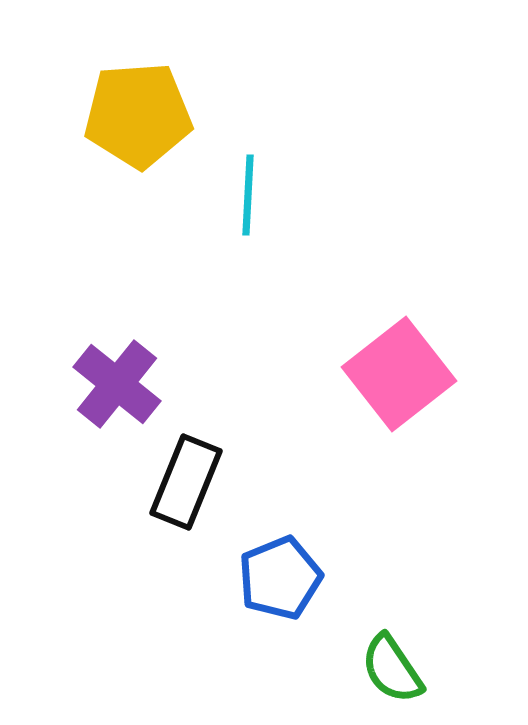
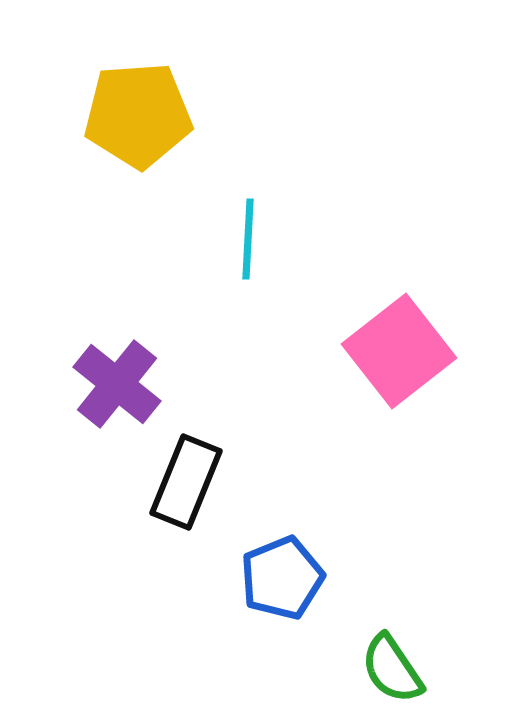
cyan line: moved 44 px down
pink square: moved 23 px up
blue pentagon: moved 2 px right
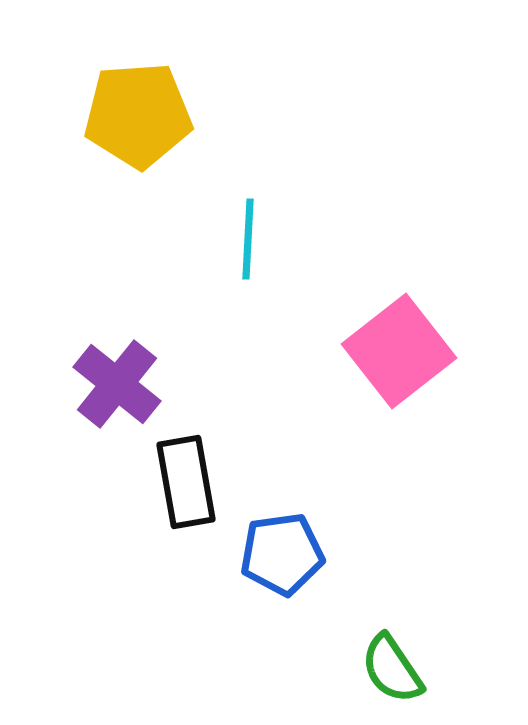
black rectangle: rotated 32 degrees counterclockwise
blue pentagon: moved 24 px up; rotated 14 degrees clockwise
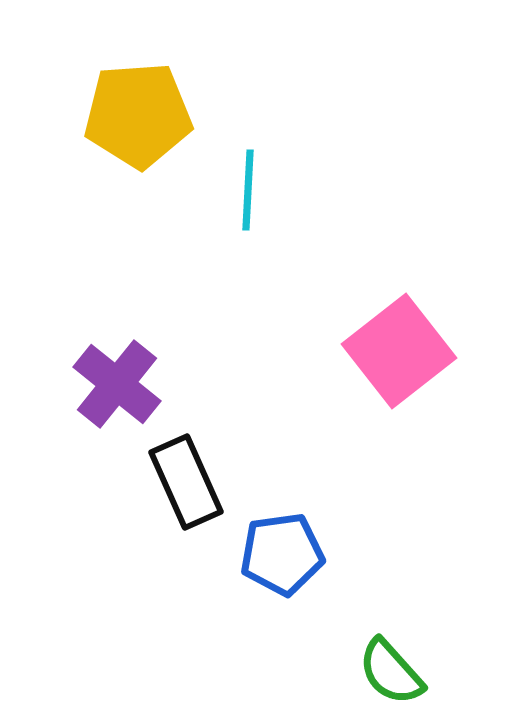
cyan line: moved 49 px up
black rectangle: rotated 14 degrees counterclockwise
green semicircle: moved 1 px left, 3 px down; rotated 8 degrees counterclockwise
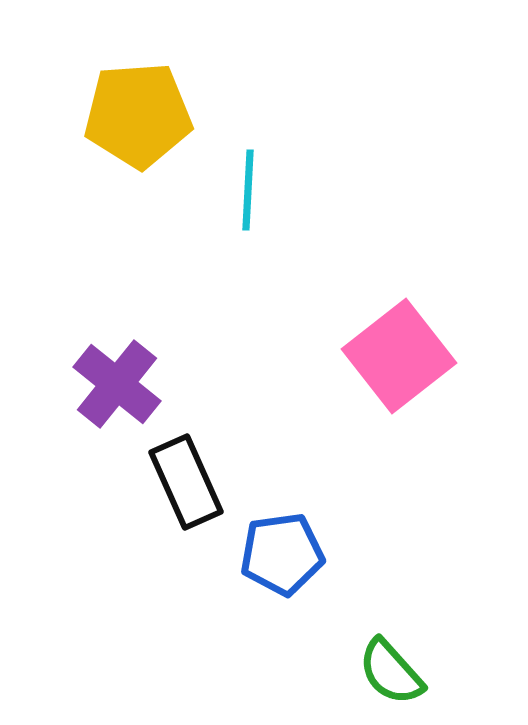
pink square: moved 5 px down
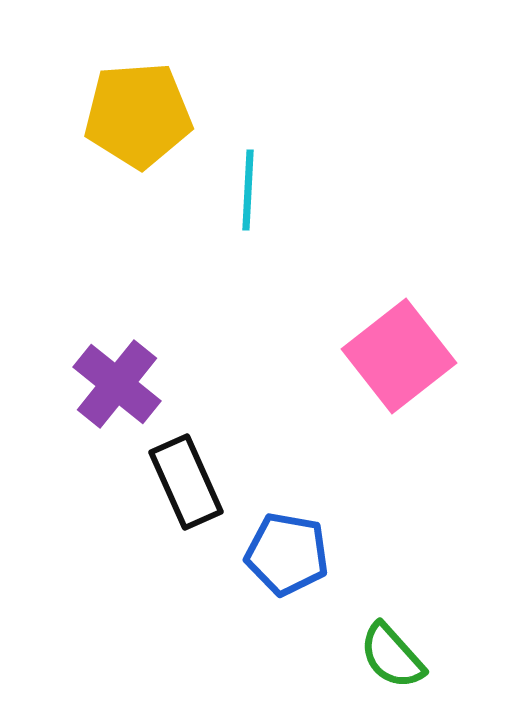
blue pentagon: moved 5 px right; rotated 18 degrees clockwise
green semicircle: moved 1 px right, 16 px up
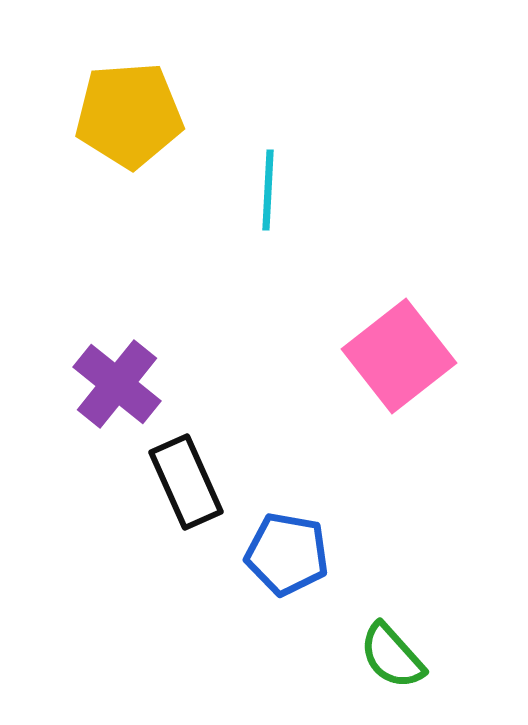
yellow pentagon: moved 9 px left
cyan line: moved 20 px right
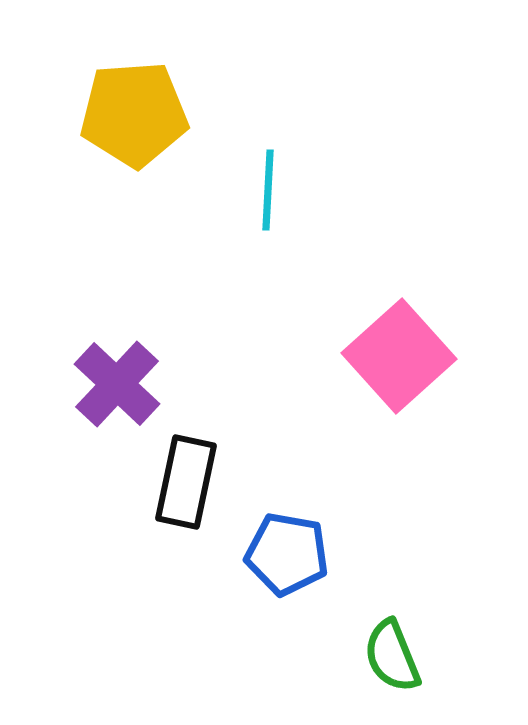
yellow pentagon: moved 5 px right, 1 px up
pink square: rotated 4 degrees counterclockwise
purple cross: rotated 4 degrees clockwise
black rectangle: rotated 36 degrees clockwise
green semicircle: rotated 20 degrees clockwise
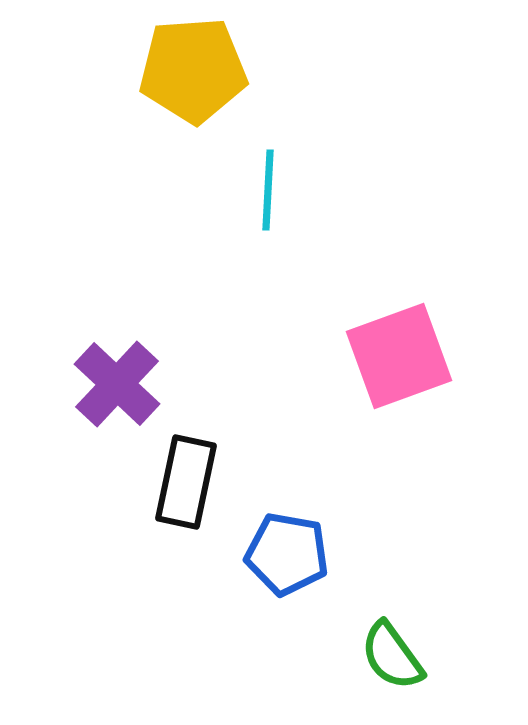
yellow pentagon: moved 59 px right, 44 px up
pink square: rotated 22 degrees clockwise
green semicircle: rotated 14 degrees counterclockwise
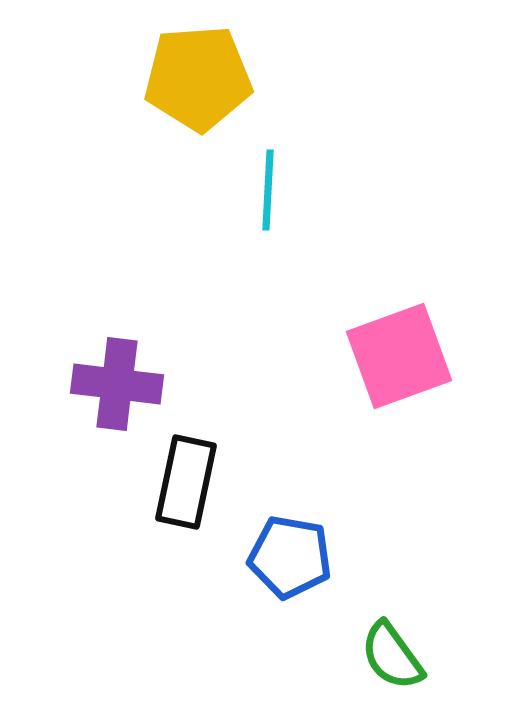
yellow pentagon: moved 5 px right, 8 px down
purple cross: rotated 36 degrees counterclockwise
blue pentagon: moved 3 px right, 3 px down
